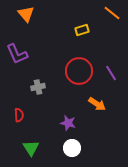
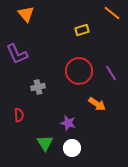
green triangle: moved 14 px right, 5 px up
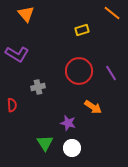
purple L-shape: rotated 35 degrees counterclockwise
orange arrow: moved 4 px left, 3 px down
red semicircle: moved 7 px left, 10 px up
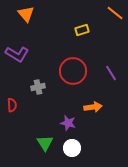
orange line: moved 3 px right
red circle: moved 6 px left
orange arrow: rotated 42 degrees counterclockwise
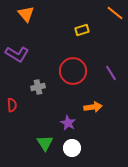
purple star: rotated 14 degrees clockwise
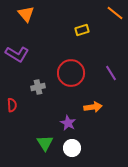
red circle: moved 2 px left, 2 px down
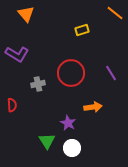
gray cross: moved 3 px up
green triangle: moved 2 px right, 2 px up
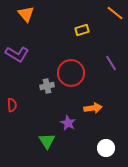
purple line: moved 10 px up
gray cross: moved 9 px right, 2 px down
orange arrow: moved 1 px down
white circle: moved 34 px right
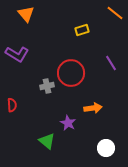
green triangle: rotated 18 degrees counterclockwise
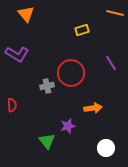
orange line: rotated 24 degrees counterclockwise
purple star: moved 3 px down; rotated 28 degrees clockwise
green triangle: rotated 12 degrees clockwise
